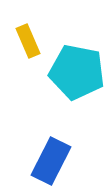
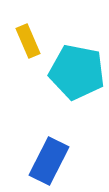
blue rectangle: moved 2 px left
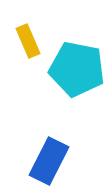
cyan pentagon: moved 3 px up
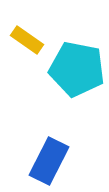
yellow rectangle: moved 1 px left, 1 px up; rotated 32 degrees counterclockwise
